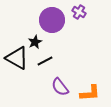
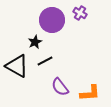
purple cross: moved 1 px right, 1 px down
black triangle: moved 8 px down
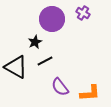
purple cross: moved 3 px right
purple circle: moved 1 px up
black triangle: moved 1 px left, 1 px down
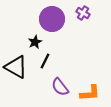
black line: rotated 35 degrees counterclockwise
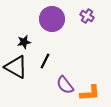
purple cross: moved 4 px right, 3 px down
black star: moved 11 px left; rotated 16 degrees clockwise
purple semicircle: moved 5 px right, 2 px up
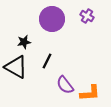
black line: moved 2 px right
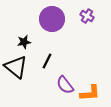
black triangle: rotated 10 degrees clockwise
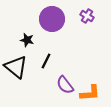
black star: moved 3 px right, 2 px up; rotated 24 degrees clockwise
black line: moved 1 px left
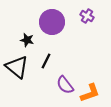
purple circle: moved 3 px down
black triangle: moved 1 px right
orange L-shape: rotated 15 degrees counterclockwise
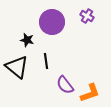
black line: rotated 35 degrees counterclockwise
